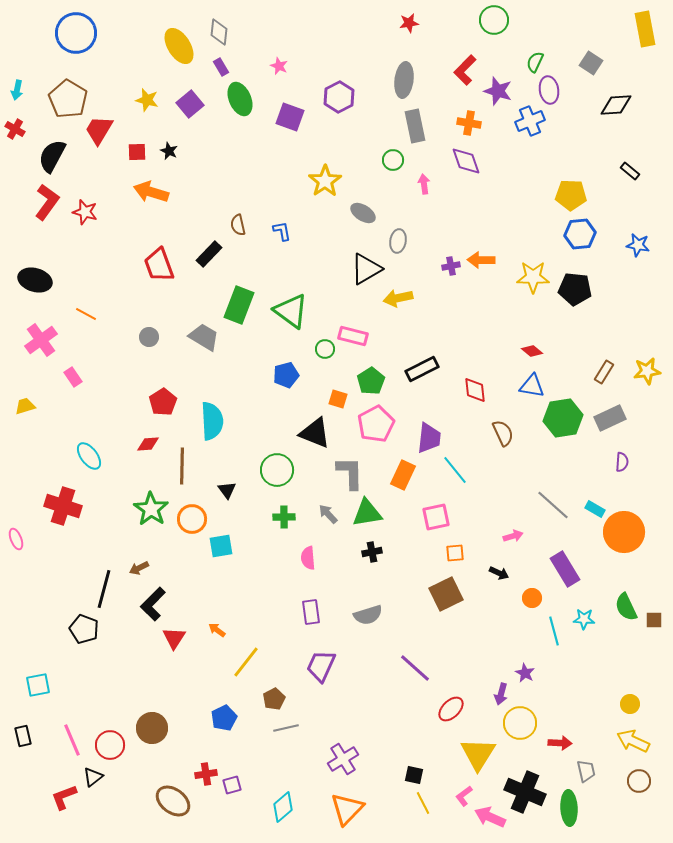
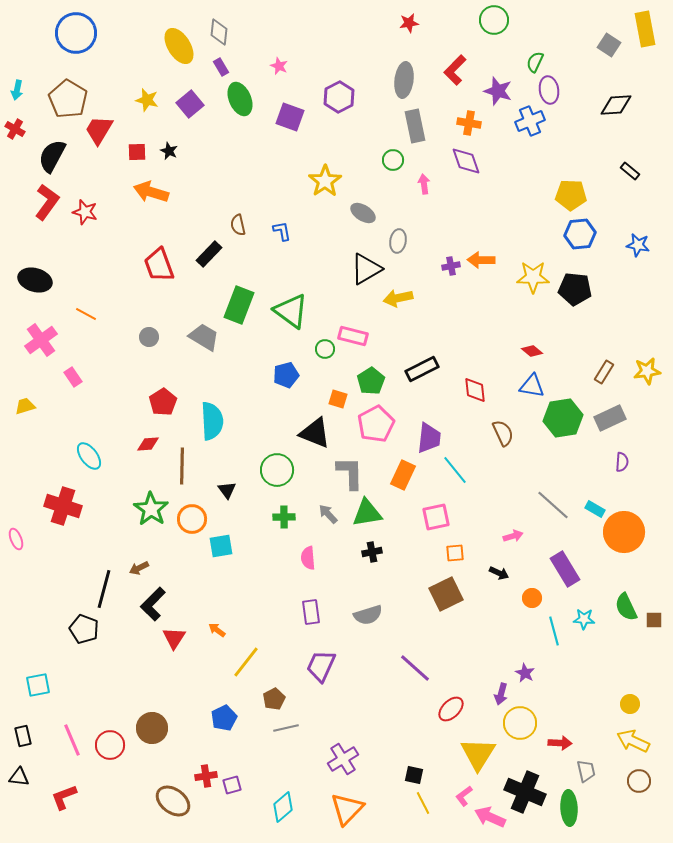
gray square at (591, 63): moved 18 px right, 18 px up
red L-shape at (465, 70): moved 10 px left
red cross at (206, 774): moved 2 px down
black triangle at (93, 777): moved 74 px left; rotated 45 degrees clockwise
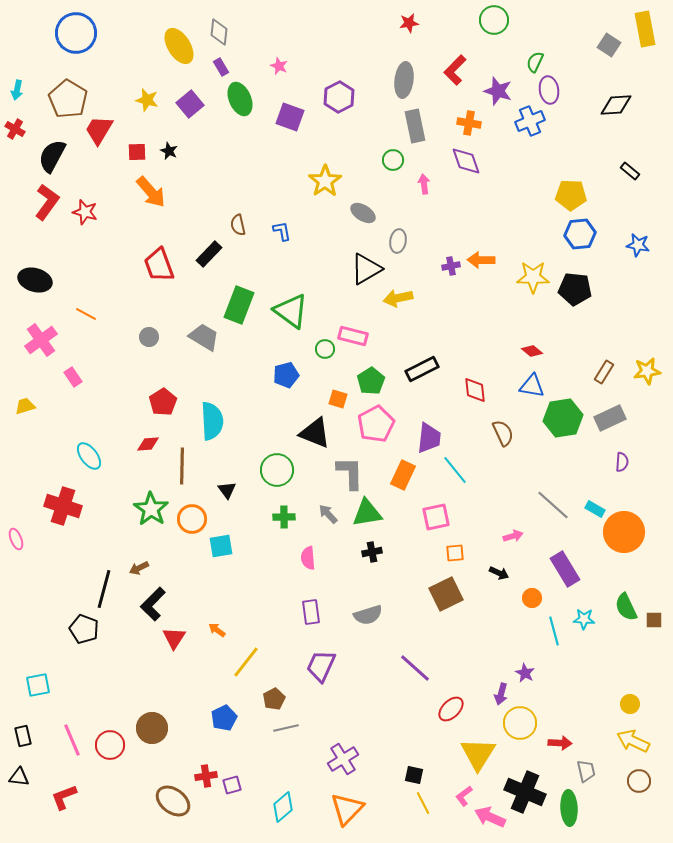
orange arrow at (151, 192): rotated 148 degrees counterclockwise
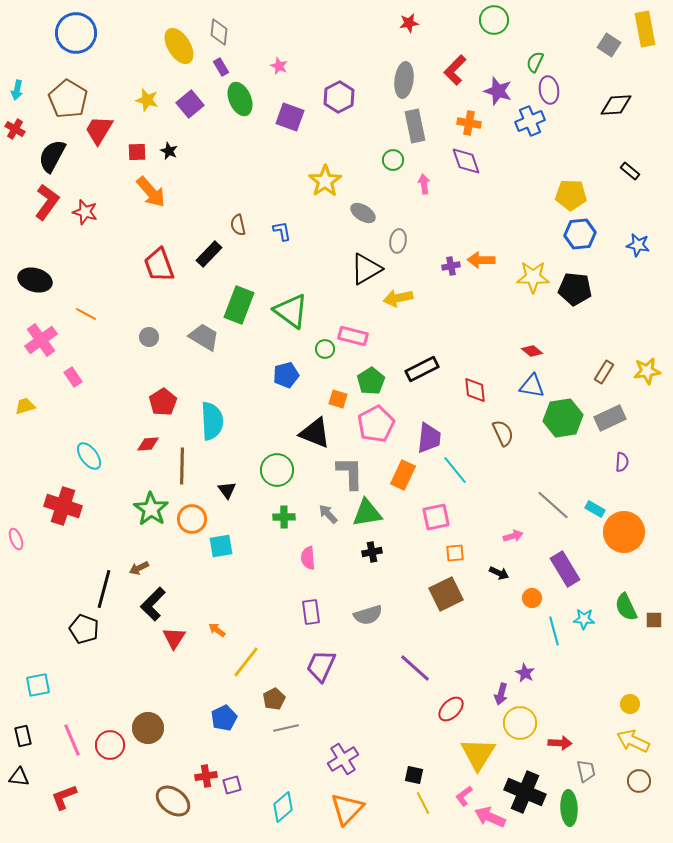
brown circle at (152, 728): moved 4 px left
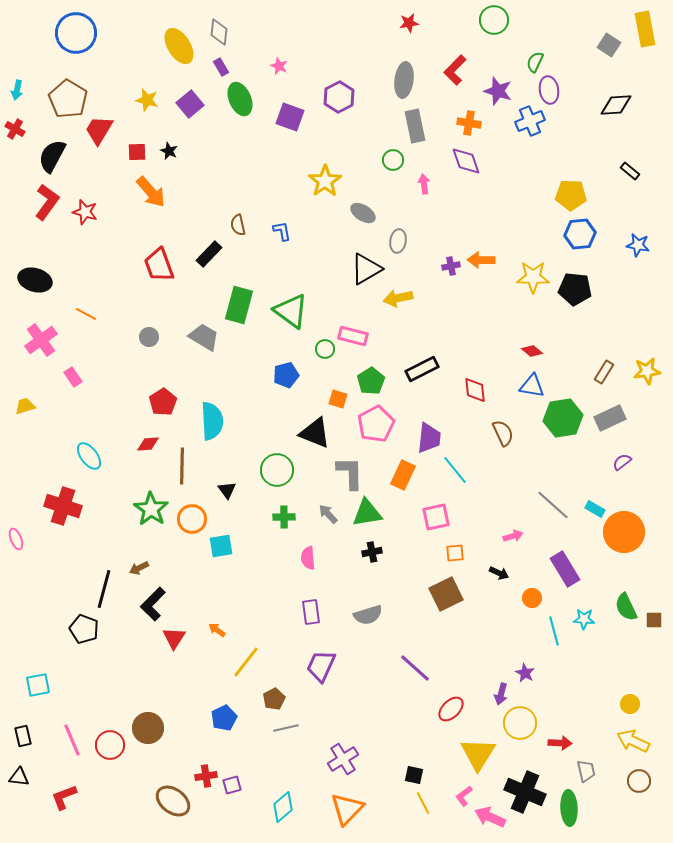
green rectangle at (239, 305): rotated 6 degrees counterclockwise
purple semicircle at (622, 462): rotated 132 degrees counterclockwise
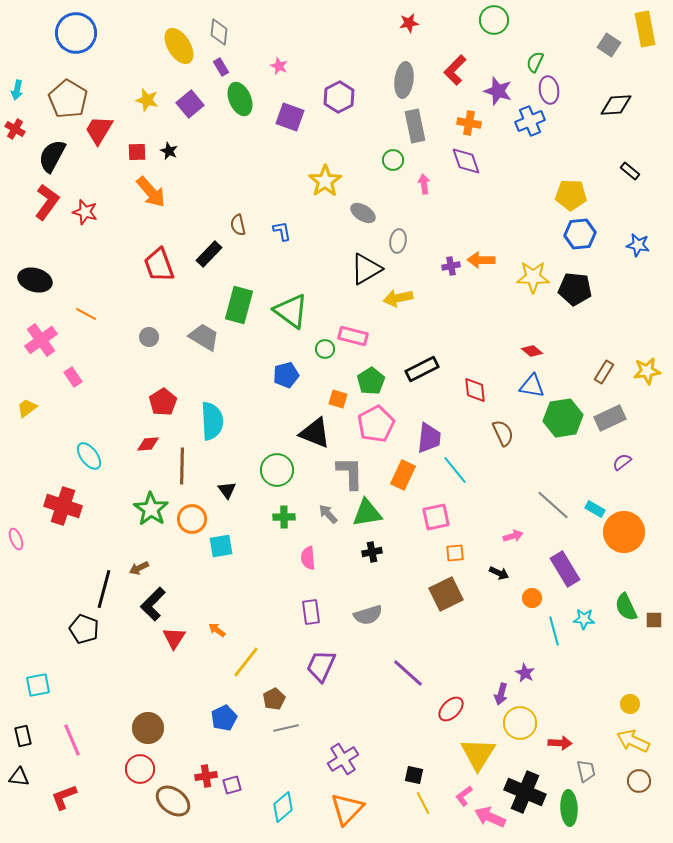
yellow trapezoid at (25, 406): moved 2 px right, 2 px down; rotated 20 degrees counterclockwise
purple line at (415, 668): moved 7 px left, 5 px down
red circle at (110, 745): moved 30 px right, 24 px down
